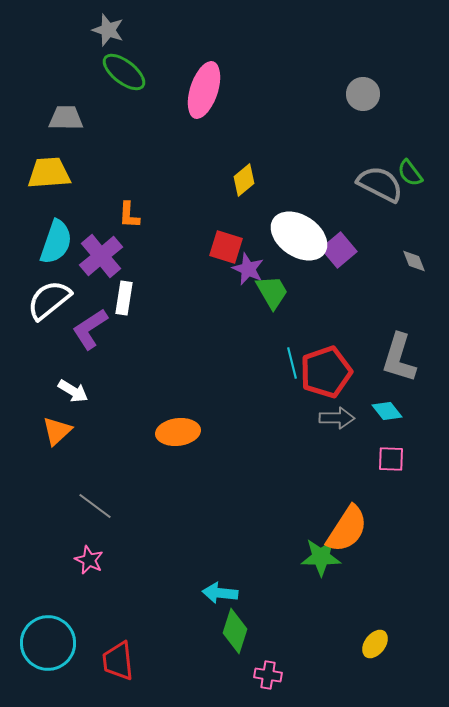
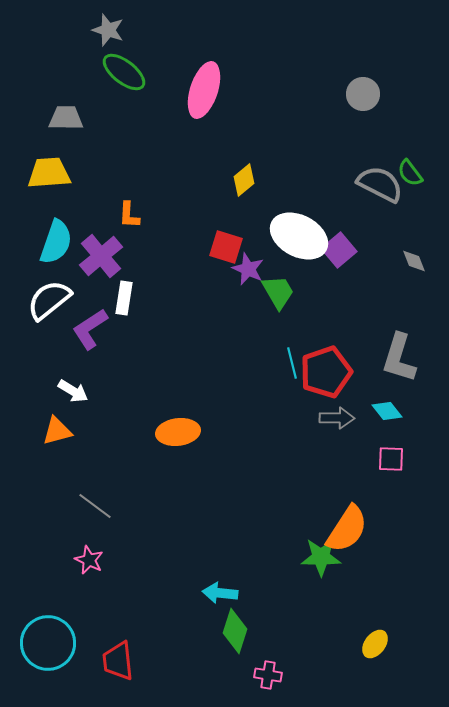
white ellipse: rotated 6 degrees counterclockwise
green trapezoid: moved 6 px right
orange triangle: rotated 28 degrees clockwise
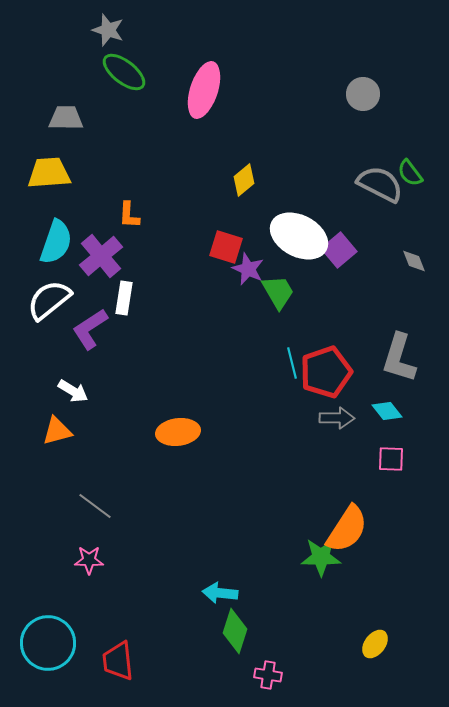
pink star: rotated 24 degrees counterclockwise
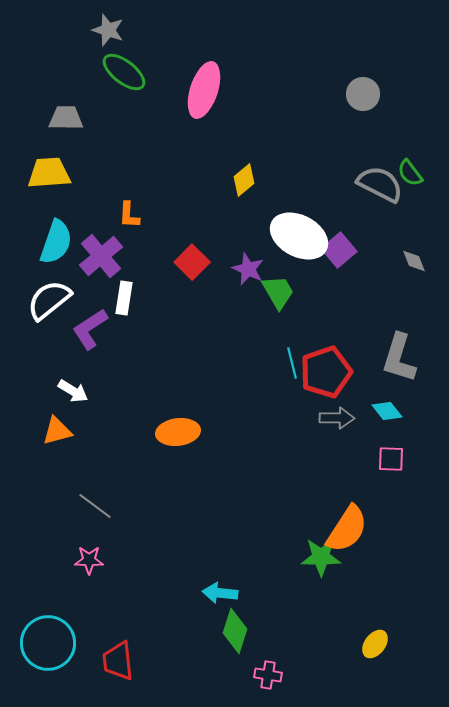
red square: moved 34 px left, 15 px down; rotated 28 degrees clockwise
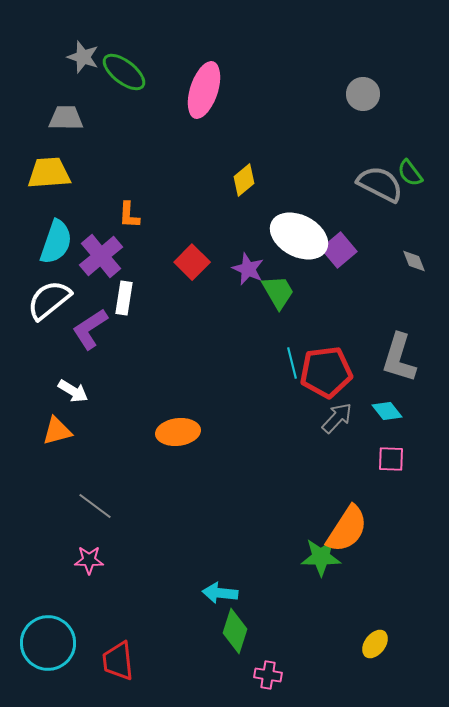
gray star: moved 25 px left, 27 px down
red pentagon: rotated 12 degrees clockwise
gray arrow: rotated 48 degrees counterclockwise
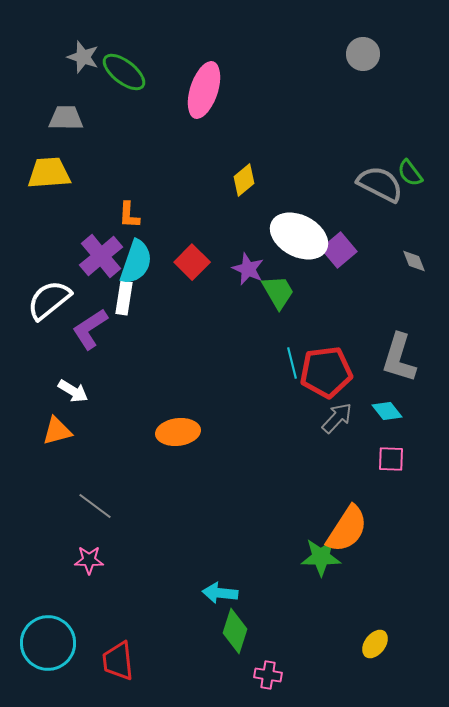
gray circle: moved 40 px up
cyan semicircle: moved 80 px right, 20 px down
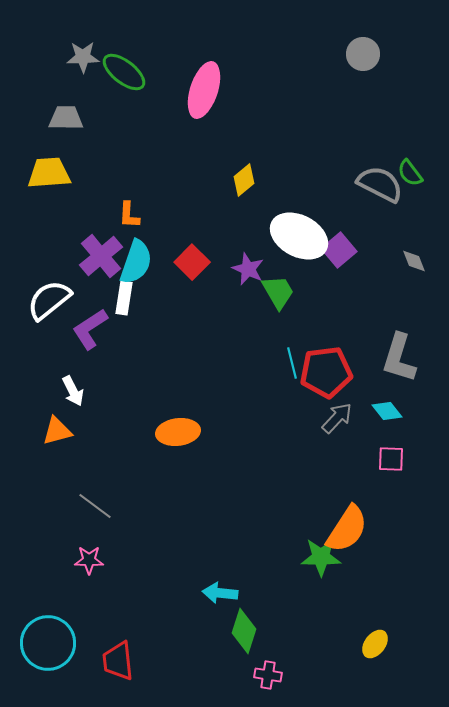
gray star: rotated 20 degrees counterclockwise
white arrow: rotated 32 degrees clockwise
green diamond: moved 9 px right
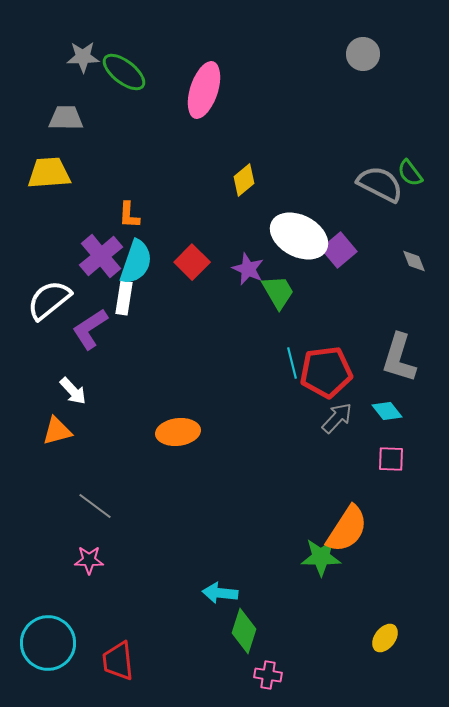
white arrow: rotated 16 degrees counterclockwise
yellow ellipse: moved 10 px right, 6 px up
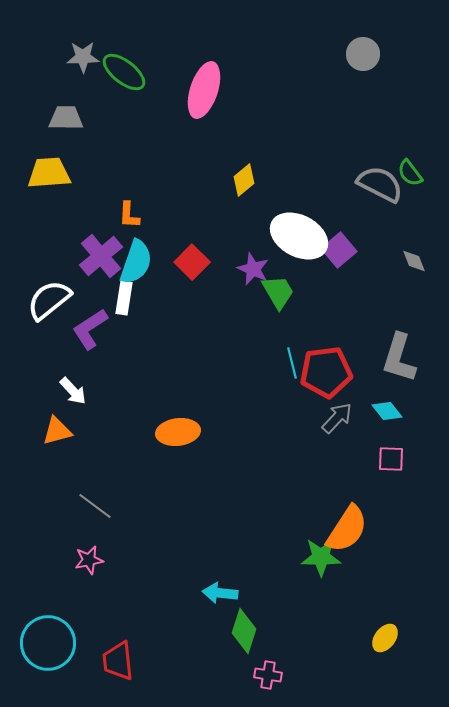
purple star: moved 5 px right
pink star: rotated 12 degrees counterclockwise
